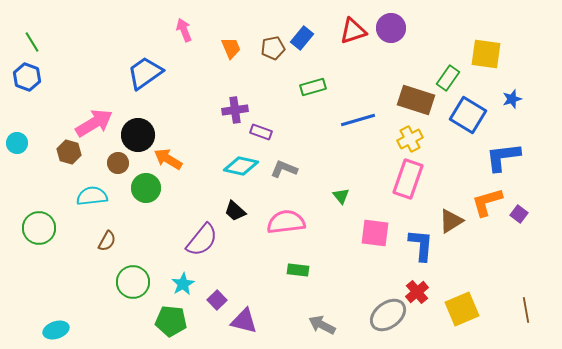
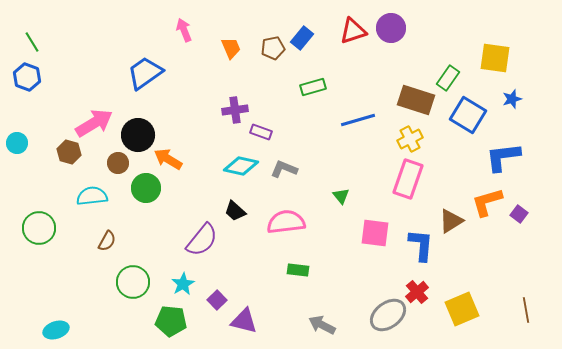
yellow square at (486, 54): moved 9 px right, 4 px down
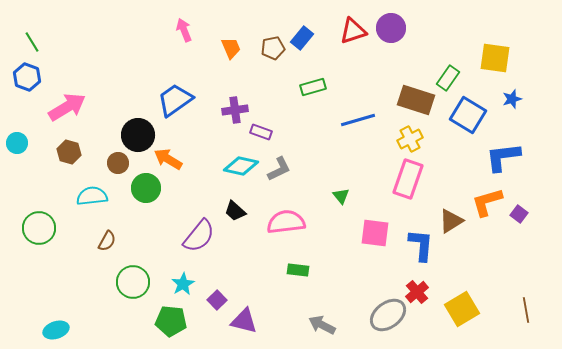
blue trapezoid at (145, 73): moved 30 px right, 27 px down
pink arrow at (94, 123): moved 27 px left, 16 px up
gray L-shape at (284, 169): moved 5 px left; rotated 132 degrees clockwise
purple semicircle at (202, 240): moved 3 px left, 4 px up
yellow square at (462, 309): rotated 8 degrees counterclockwise
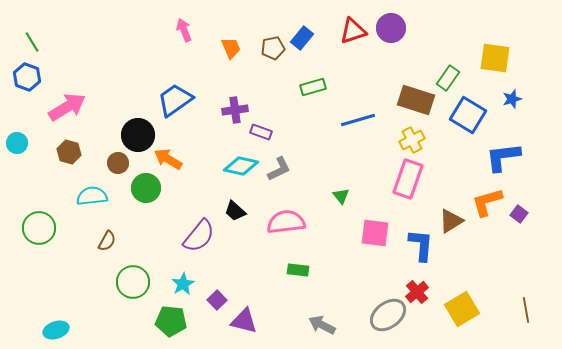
yellow cross at (410, 139): moved 2 px right, 1 px down
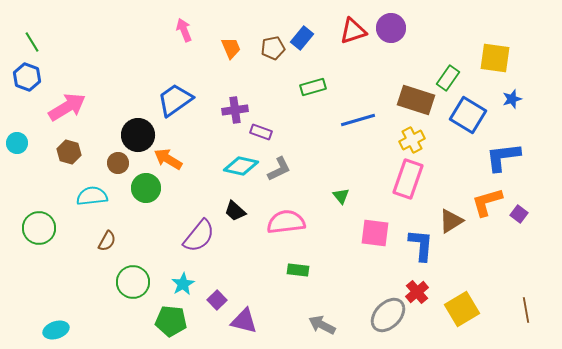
gray ellipse at (388, 315): rotated 9 degrees counterclockwise
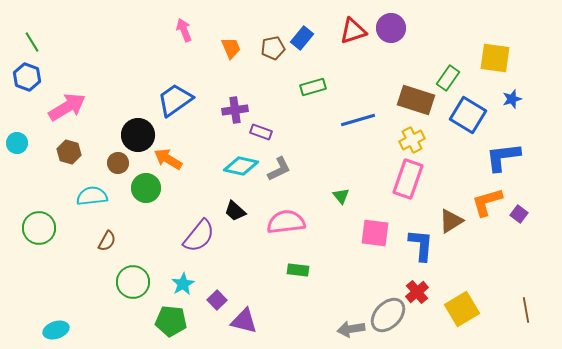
gray arrow at (322, 325): moved 29 px right, 4 px down; rotated 36 degrees counterclockwise
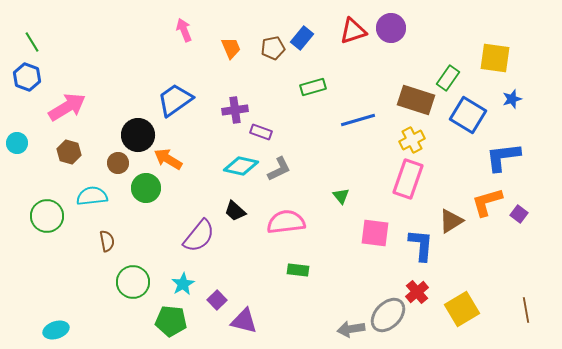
green circle at (39, 228): moved 8 px right, 12 px up
brown semicircle at (107, 241): rotated 40 degrees counterclockwise
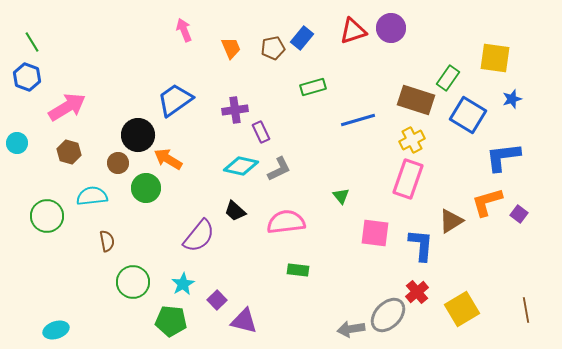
purple rectangle at (261, 132): rotated 45 degrees clockwise
